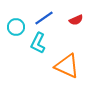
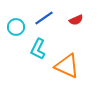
cyan L-shape: moved 6 px down
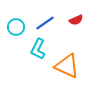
blue line: moved 1 px right, 5 px down
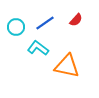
red semicircle: rotated 24 degrees counterclockwise
cyan L-shape: moved 1 px up; rotated 100 degrees clockwise
orange triangle: rotated 12 degrees counterclockwise
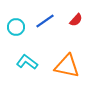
blue line: moved 2 px up
cyan L-shape: moved 11 px left, 14 px down
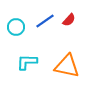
red semicircle: moved 7 px left
cyan L-shape: rotated 35 degrees counterclockwise
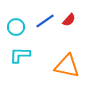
cyan L-shape: moved 7 px left, 7 px up
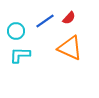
red semicircle: moved 2 px up
cyan circle: moved 4 px down
orange triangle: moved 3 px right, 18 px up; rotated 12 degrees clockwise
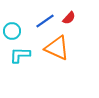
cyan circle: moved 4 px left
orange triangle: moved 13 px left
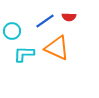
red semicircle: moved 1 px up; rotated 48 degrees clockwise
cyan L-shape: moved 4 px right, 1 px up
